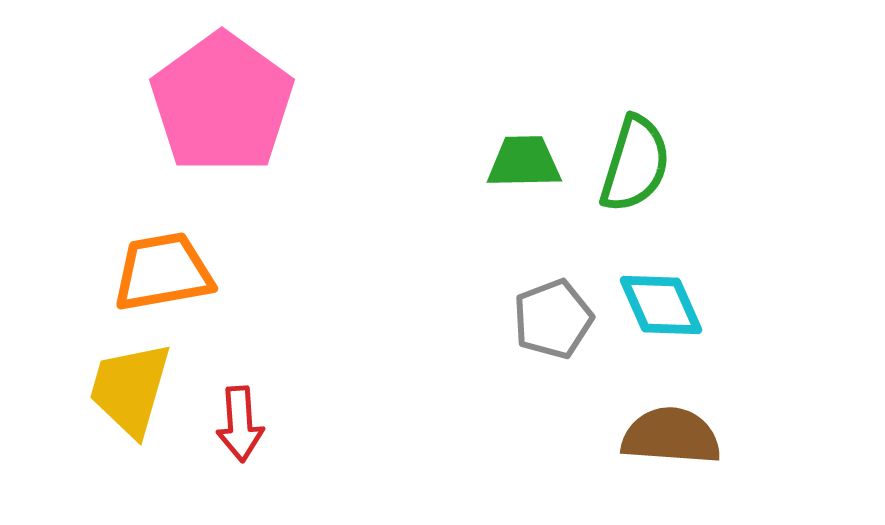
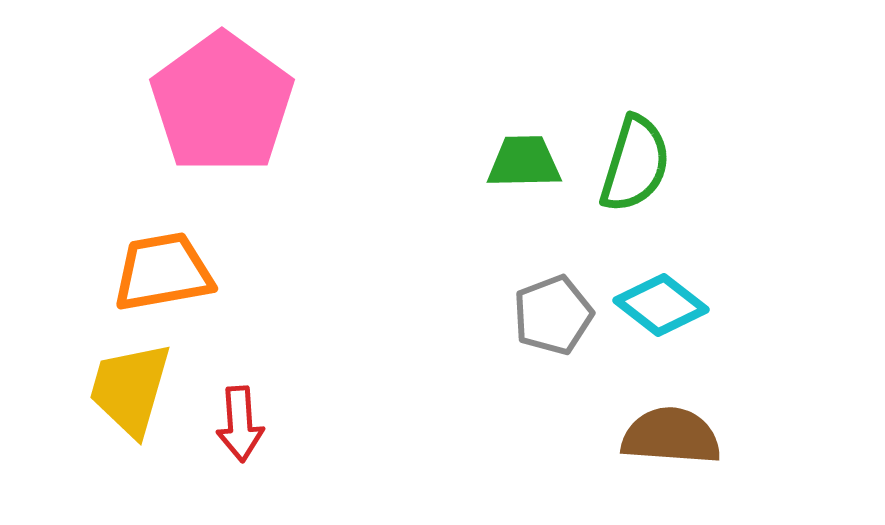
cyan diamond: rotated 28 degrees counterclockwise
gray pentagon: moved 4 px up
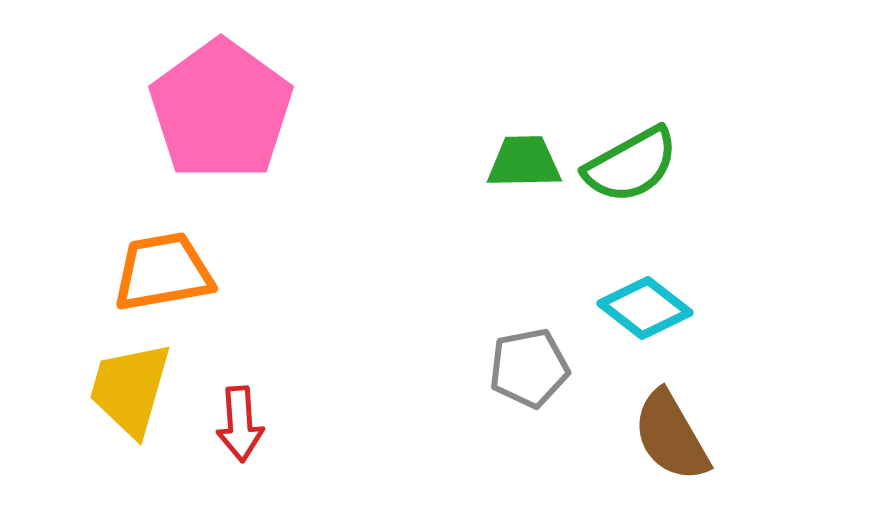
pink pentagon: moved 1 px left, 7 px down
green semicircle: moved 4 px left, 1 px down; rotated 44 degrees clockwise
cyan diamond: moved 16 px left, 3 px down
gray pentagon: moved 24 px left, 53 px down; rotated 10 degrees clockwise
brown semicircle: rotated 124 degrees counterclockwise
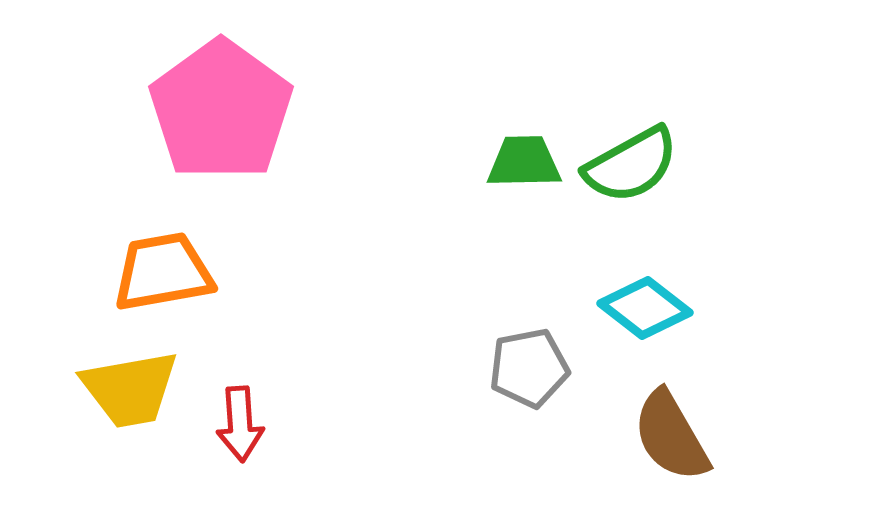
yellow trapezoid: rotated 116 degrees counterclockwise
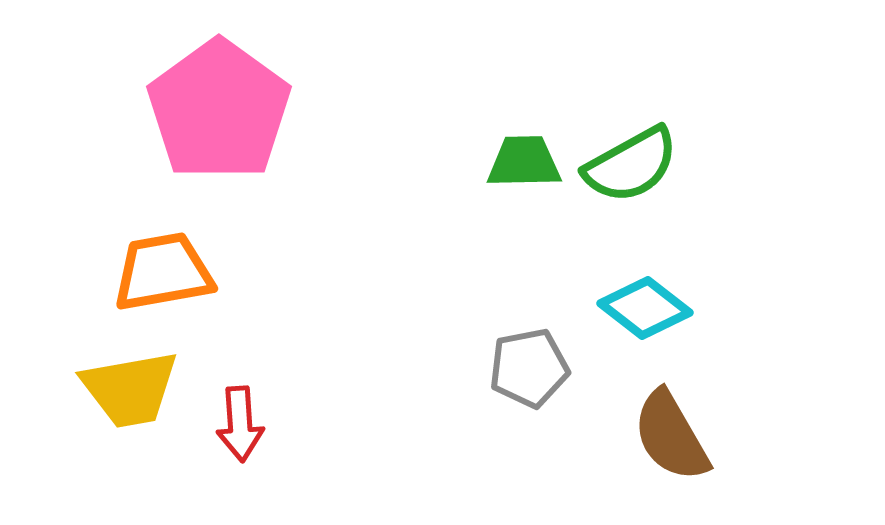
pink pentagon: moved 2 px left
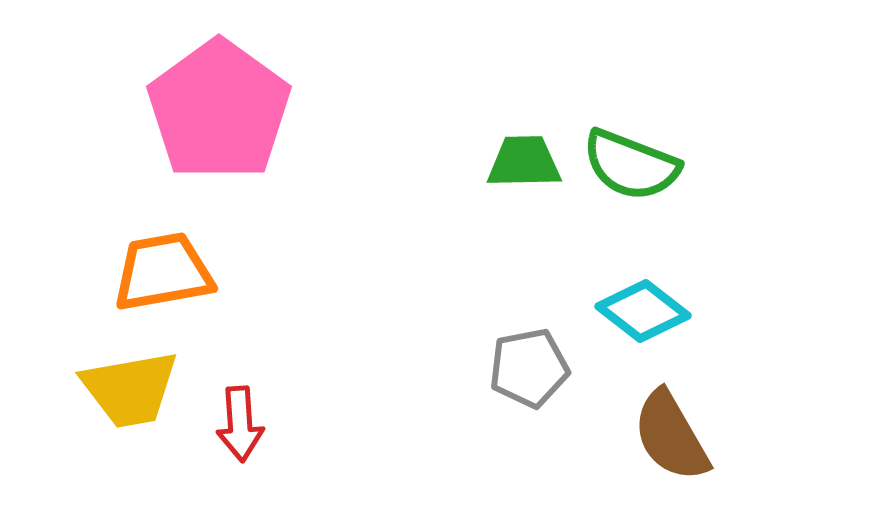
green semicircle: rotated 50 degrees clockwise
cyan diamond: moved 2 px left, 3 px down
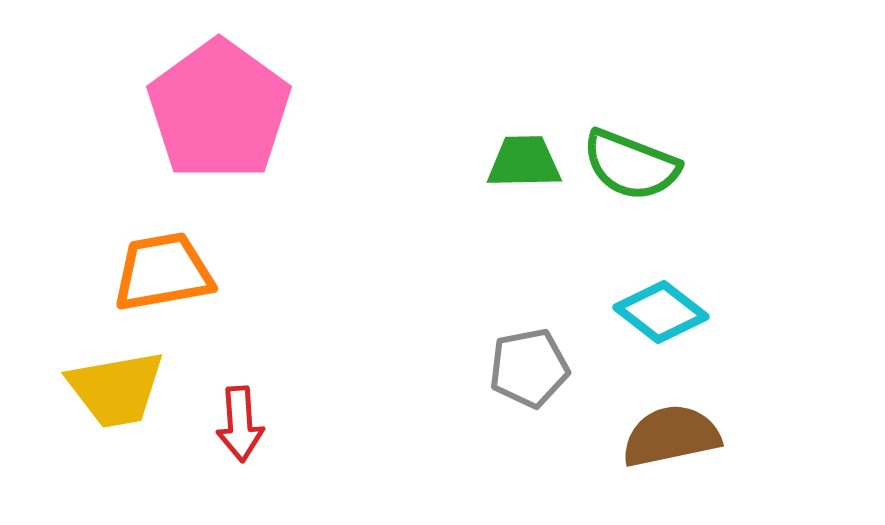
cyan diamond: moved 18 px right, 1 px down
yellow trapezoid: moved 14 px left
brown semicircle: rotated 108 degrees clockwise
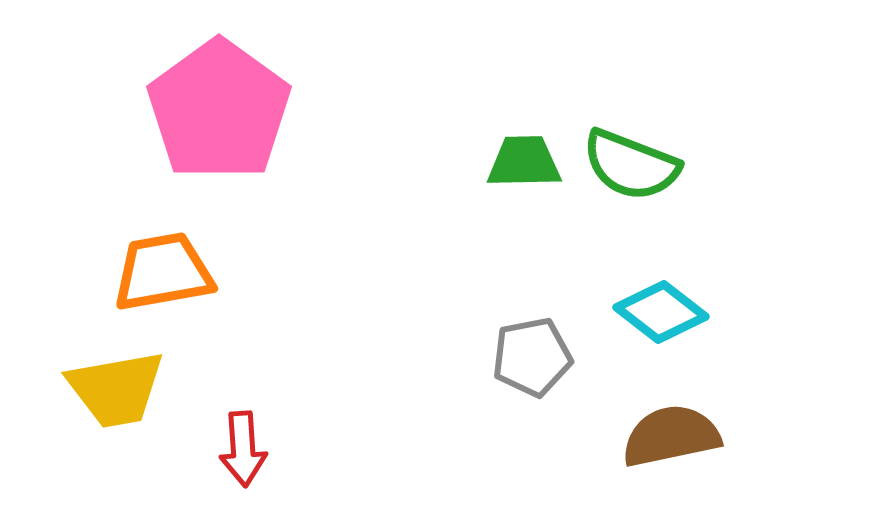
gray pentagon: moved 3 px right, 11 px up
red arrow: moved 3 px right, 25 px down
